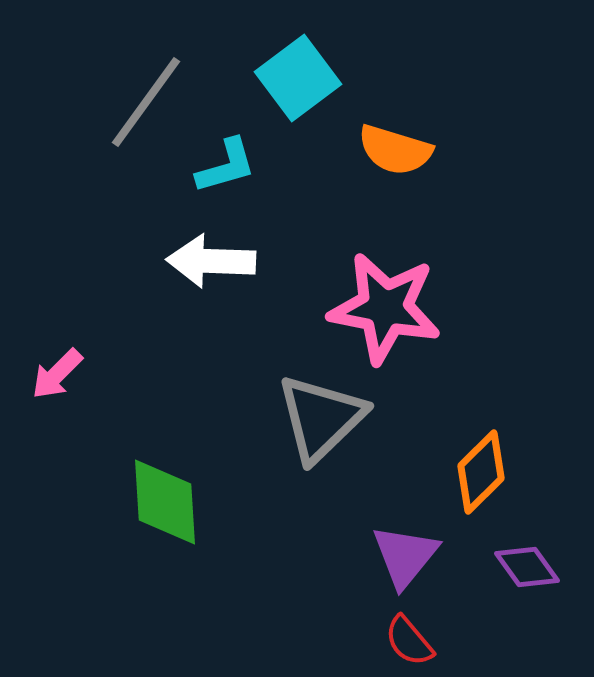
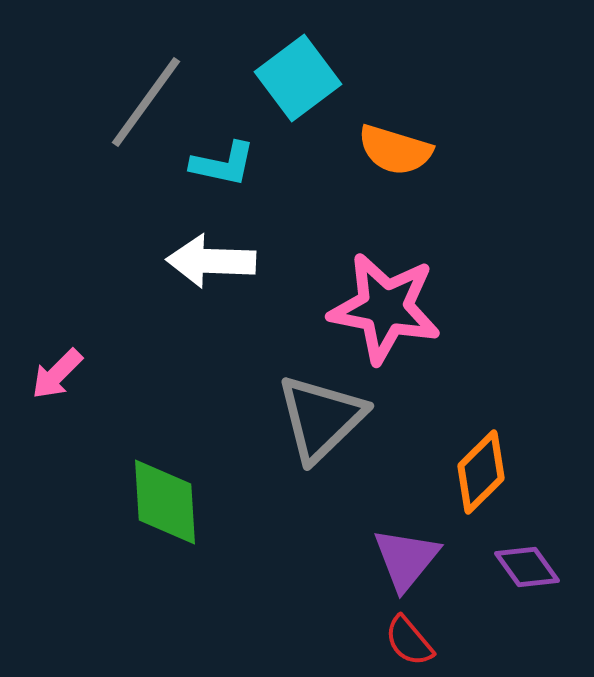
cyan L-shape: moved 3 px left, 2 px up; rotated 28 degrees clockwise
purple triangle: moved 1 px right, 3 px down
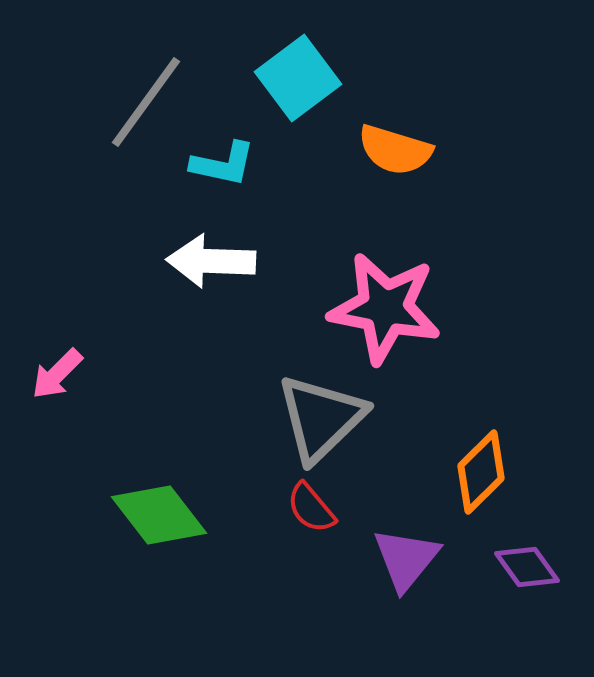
green diamond: moved 6 px left, 13 px down; rotated 34 degrees counterclockwise
red semicircle: moved 98 px left, 133 px up
